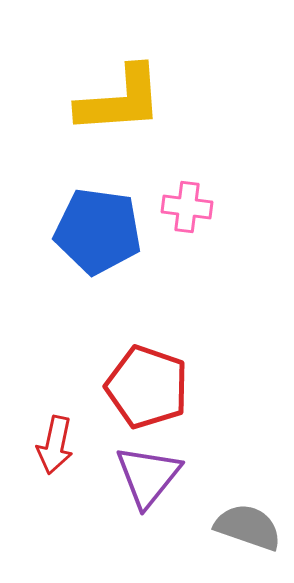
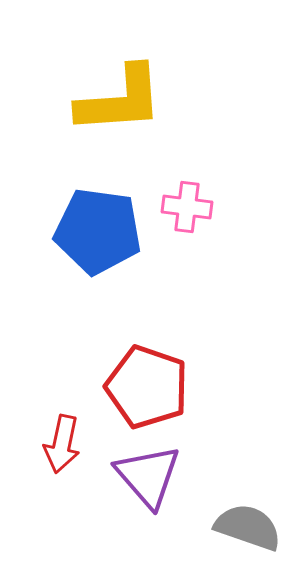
red arrow: moved 7 px right, 1 px up
purple triangle: rotated 20 degrees counterclockwise
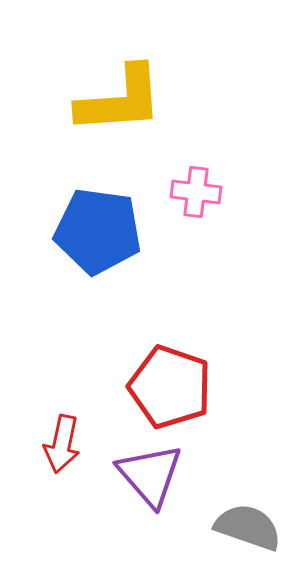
pink cross: moved 9 px right, 15 px up
red pentagon: moved 23 px right
purple triangle: moved 2 px right, 1 px up
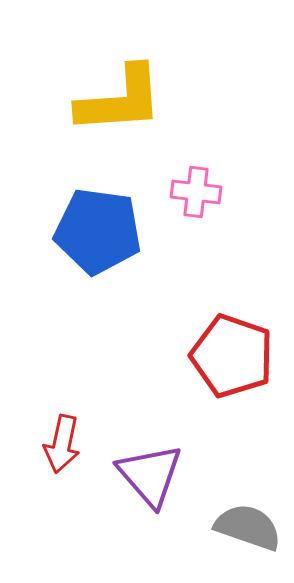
red pentagon: moved 62 px right, 31 px up
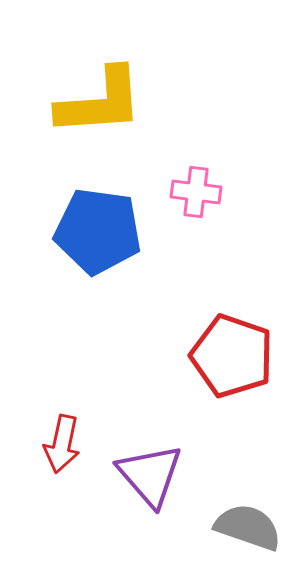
yellow L-shape: moved 20 px left, 2 px down
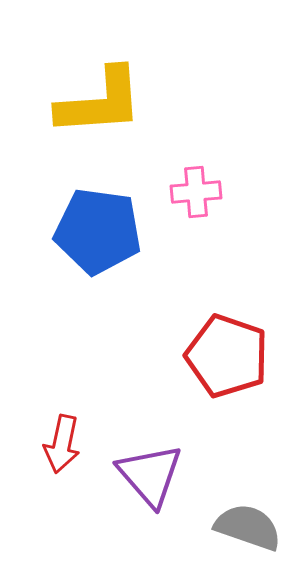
pink cross: rotated 12 degrees counterclockwise
red pentagon: moved 5 px left
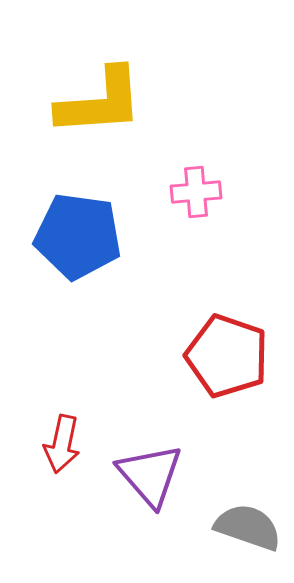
blue pentagon: moved 20 px left, 5 px down
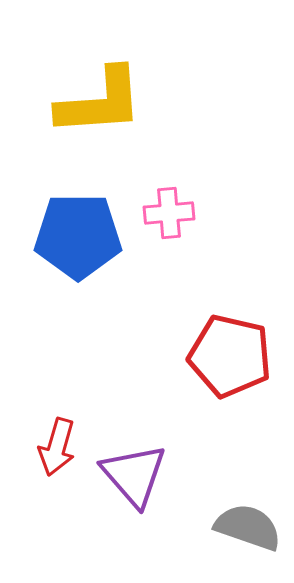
pink cross: moved 27 px left, 21 px down
blue pentagon: rotated 8 degrees counterclockwise
red pentagon: moved 3 px right; rotated 6 degrees counterclockwise
red arrow: moved 5 px left, 3 px down; rotated 4 degrees clockwise
purple triangle: moved 16 px left
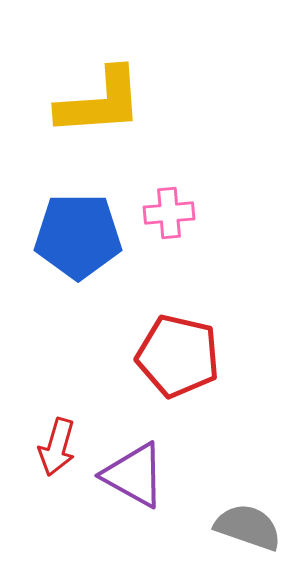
red pentagon: moved 52 px left
purple triangle: rotated 20 degrees counterclockwise
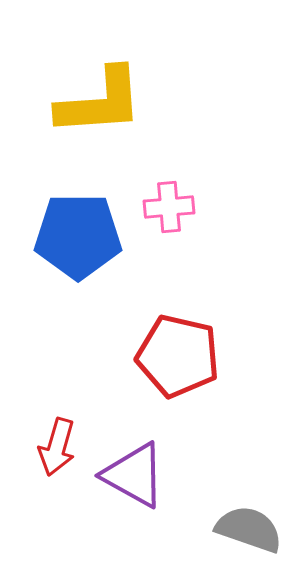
pink cross: moved 6 px up
gray semicircle: moved 1 px right, 2 px down
